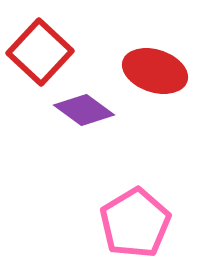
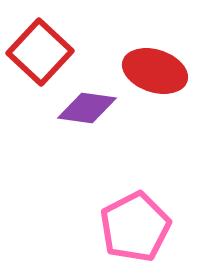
purple diamond: moved 3 px right, 2 px up; rotated 28 degrees counterclockwise
pink pentagon: moved 4 px down; rotated 4 degrees clockwise
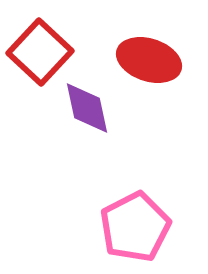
red ellipse: moved 6 px left, 11 px up
purple diamond: rotated 70 degrees clockwise
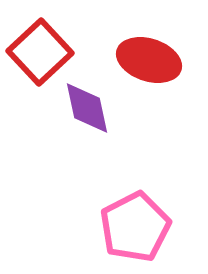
red square: rotated 4 degrees clockwise
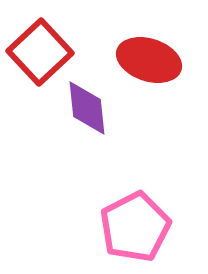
purple diamond: rotated 6 degrees clockwise
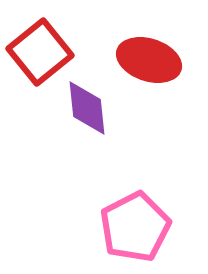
red square: rotated 4 degrees clockwise
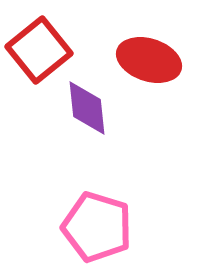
red square: moved 1 px left, 2 px up
pink pentagon: moved 38 px left; rotated 28 degrees counterclockwise
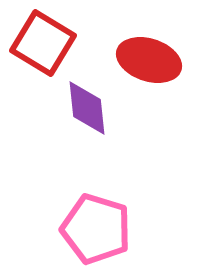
red square: moved 4 px right, 7 px up; rotated 20 degrees counterclockwise
pink pentagon: moved 1 px left, 2 px down
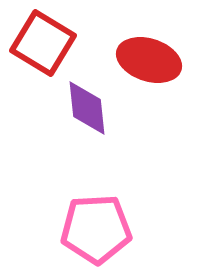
pink pentagon: rotated 20 degrees counterclockwise
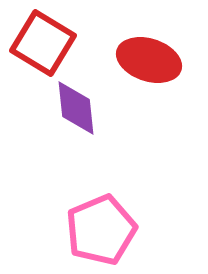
purple diamond: moved 11 px left
pink pentagon: moved 5 px right, 1 px down; rotated 20 degrees counterclockwise
